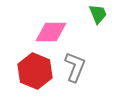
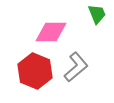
green trapezoid: moved 1 px left
gray L-shape: moved 1 px right; rotated 28 degrees clockwise
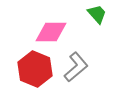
green trapezoid: rotated 20 degrees counterclockwise
red hexagon: moved 2 px up
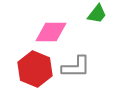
green trapezoid: rotated 80 degrees clockwise
gray L-shape: rotated 40 degrees clockwise
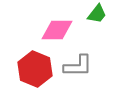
pink diamond: moved 6 px right, 2 px up
gray L-shape: moved 2 px right, 1 px up
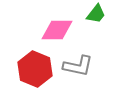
green trapezoid: moved 1 px left
gray L-shape: rotated 12 degrees clockwise
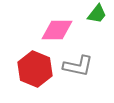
green trapezoid: moved 1 px right
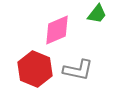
pink diamond: rotated 24 degrees counterclockwise
gray L-shape: moved 4 px down
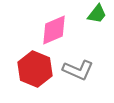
pink diamond: moved 3 px left
gray L-shape: rotated 12 degrees clockwise
